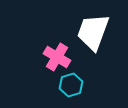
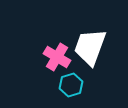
white trapezoid: moved 3 px left, 15 px down
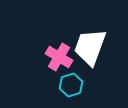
pink cross: moved 2 px right
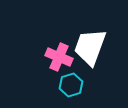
pink cross: rotated 8 degrees counterclockwise
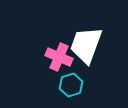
white trapezoid: moved 4 px left, 2 px up
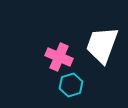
white trapezoid: moved 16 px right
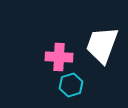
pink cross: rotated 20 degrees counterclockwise
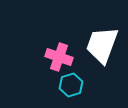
pink cross: rotated 16 degrees clockwise
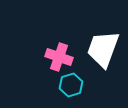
white trapezoid: moved 1 px right, 4 px down
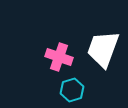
cyan hexagon: moved 1 px right, 5 px down
